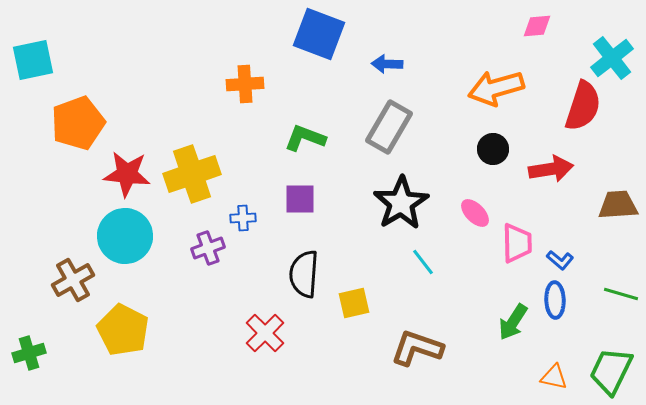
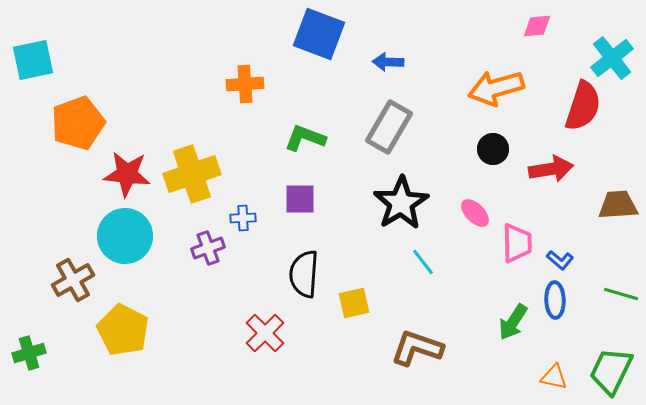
blue arrow: moved 1 px right, 2 px up
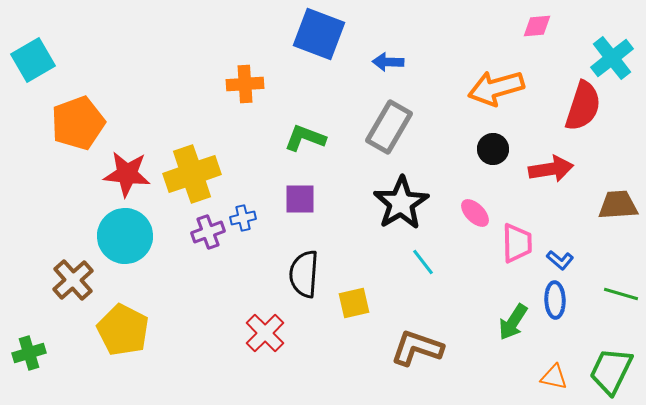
cyan square: rotated 18 degrees counterclockwise
blue cross: rotated 10 degrees counterclockwise
purple cross: moved 16 px up
brown cross: rotated 12 degrees counterclockwise
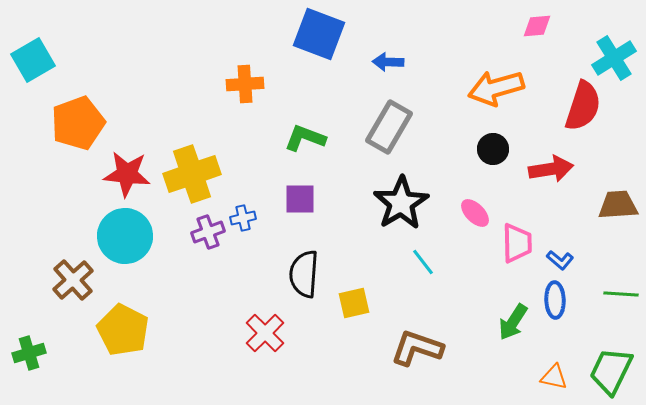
cyan cross: moved 2 px right; rotated 6 degrees clockwise
green line: rotated 12 degrees counterclockwise
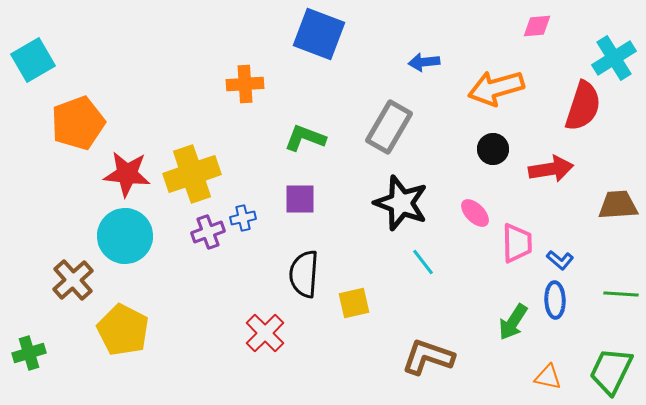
blue arrow: moved 36 px right; rotated 8 degrees counterclockwise
black star: rotated 20 degrees counterclockwise
brown L-shape: moved 11 px right, 9 px down
orange triangle: moved 6 px left
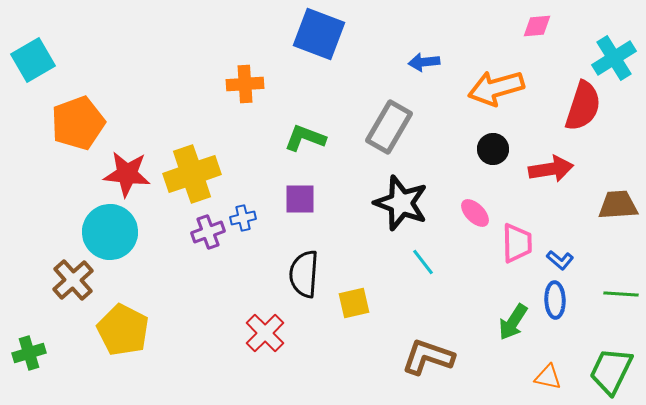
cyan circle: moved 15 px left, 4 px up
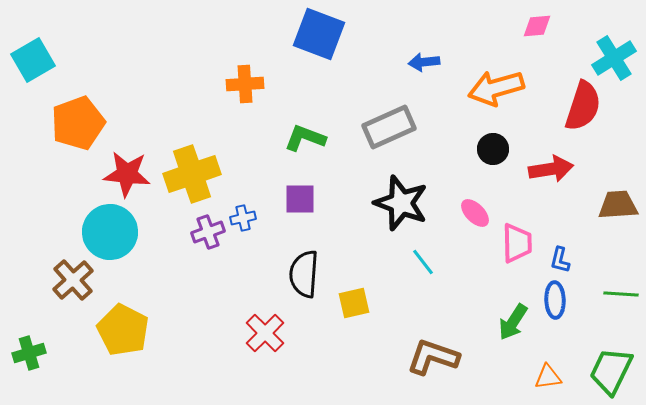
gray rectangle: rotated 36 degrees clockwise
blue L-shape: rotated 64 degrees clockwise
brown L-shape: moved 5 px right
orange triangle: rotated 20 degrees counterclockwise
